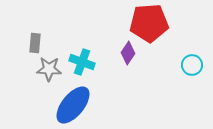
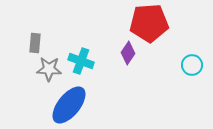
cyan cross: moved 1 px left, 1 px up
blue ellipse: moved 4 px left
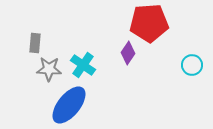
cyan cross: moved 2 px right, 4 px down; rotated 15 degrees clockwise
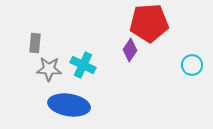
purple diamond: moved 2 px right, 3 px up
cyan cross: rotated 10 degrees counterclockwise
blue ellipse: rotated 60 degrees clockwise
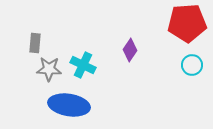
red pentagon: moved 38 px right
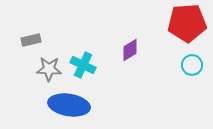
gray rectangle: moved 4 px left, 3 px up; rotated 72 degrees clockwise
purple diamond: rotated 25 degrees clockwise
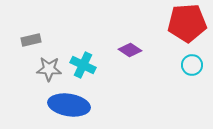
purple diamond: rotated 65 degrees clockwise
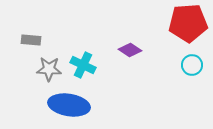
red pentagon: moved 1 px right
gray rectangle: rotated 18 degrees clockwise
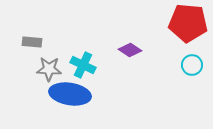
red pentagon: rotated 9 degrees clockwise
gray rectangle: moved 1 px right, 2 px down
blue ellipse: moved 1 px right, 11 px up
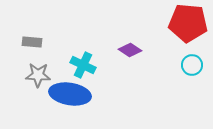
gray star: moved 11 px left, 6 px down
